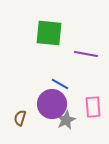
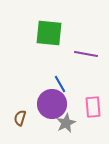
blue line: rotated 30 degrees clockwise
gray star: moved 3 px down
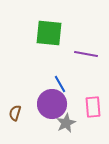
brown semicircle: moved 5 px left, 5 px up
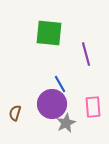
purple line: rotated 65 degrees clockwise
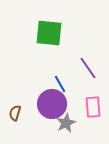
purple line: moved 2 px right, 14 px down; rotated 20 degrees counterclockwise
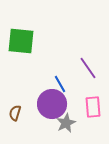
green square: moved 28 px left, 8 px down
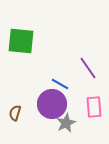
blue line: rotated 30 degrees counterclockwise
pink rectangle: moved 1 px right
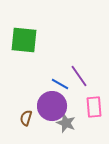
green square: moved 3 px right, 1 px up
purple line: moved 9 px left, 8 px down
purple circle: moved 2 px down
brown semicircle: moved 11 px right, 5 px down
gray star: rotated 24 degrees counterclockwise
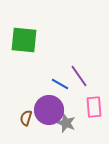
purple circle: moved 3 px left, 4 px down
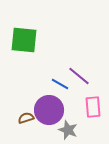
purple line: rotated 15 degrees counterclockwise
pink rectangle: moved 1 px left
brown semicircle: rotated 56 degrees clockwise
gray star: moved 2 px right, 7 px down
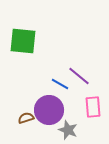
green square: moved 1 px left, 1 px down
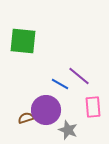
purple circle: moved 3 px left
